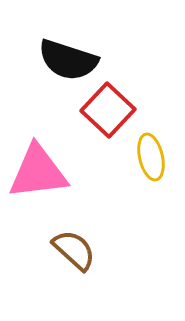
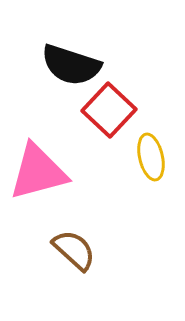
black semicircle: moved 3 px right, 5 px down
red square: moved 1 px right
pink triangle: rotated 8 degrees counterclockwise
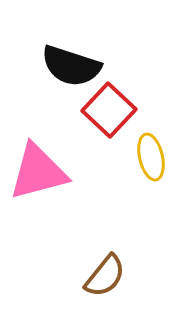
black semicircle: moved 1 px down
brown semicircle: moved 31 px right, 26 px down; rotated 87 degrees clockwise
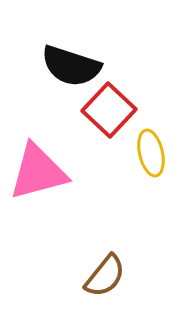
yellow ellipse: moved 4 px up
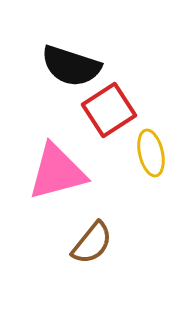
red square: rotated 14 degrees clockwise
pink triangle: moved 19 px right
brown semicircle: moved 13 px left, 33 px up
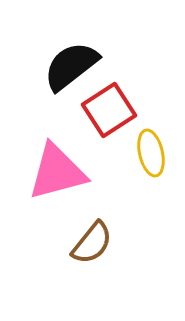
black semicircle: rotated 124 degrees clockwise
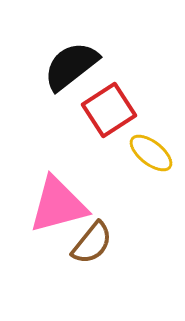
yellow ellipse: rotated 39 degrees counterclockwise
pink triangle: moved 1 px right, 33 px down
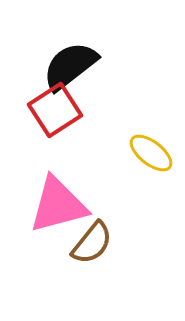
black semicircle: moved 1 px left
red square: moved 54 px left
